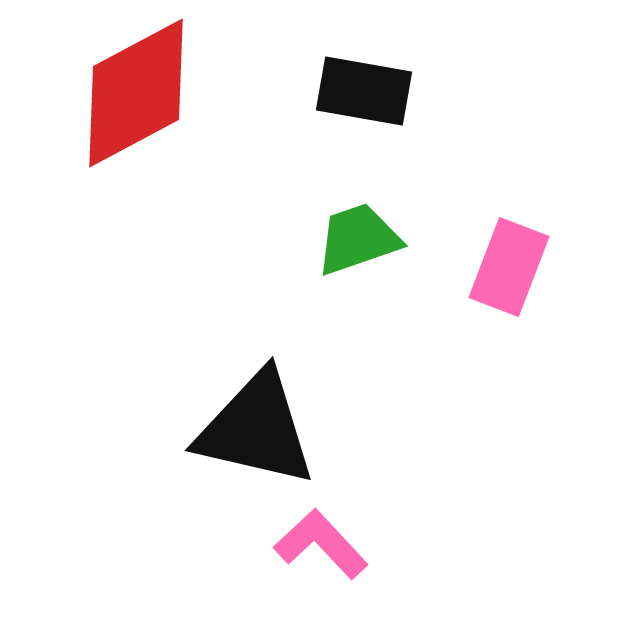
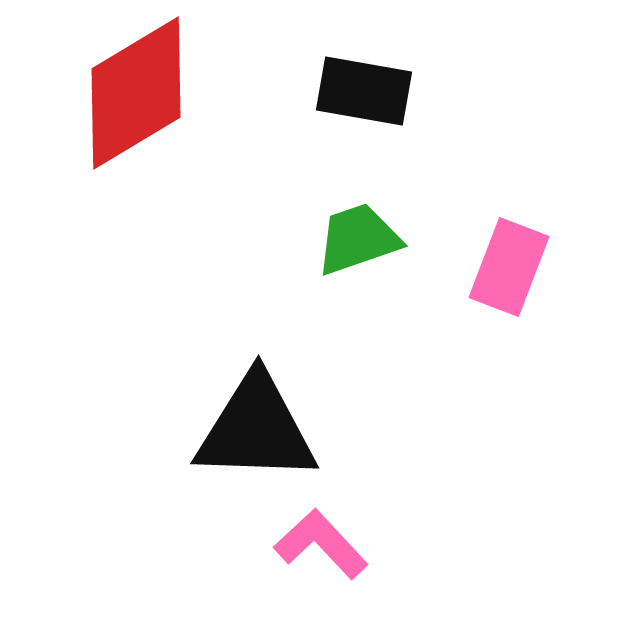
red diamond: rotated 3 degrees counterclockwise
black triangle: rotated 11 degrees counterclockwise
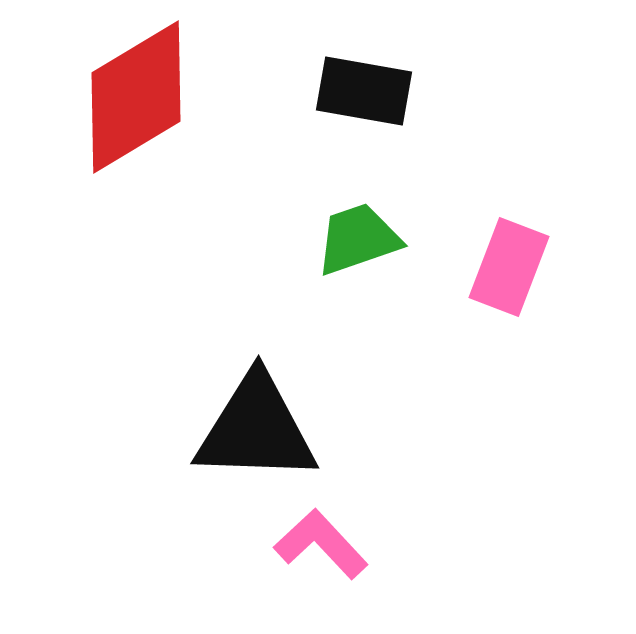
red diamond: moved 4 px down
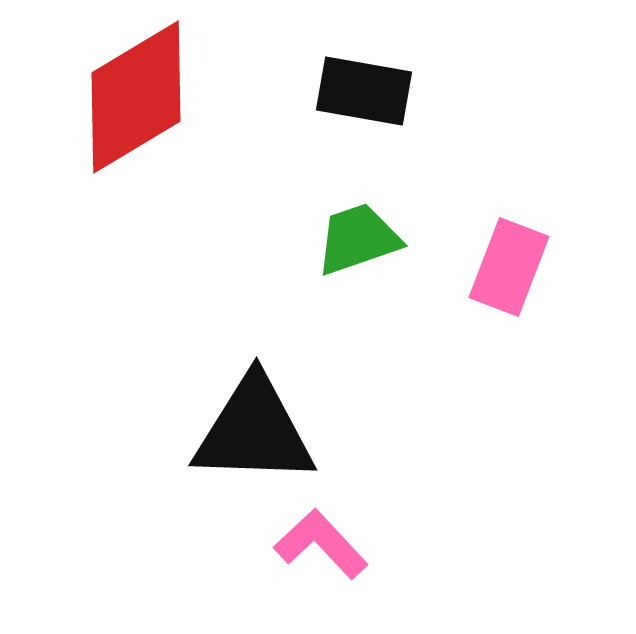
black triangle: moved 2 px left, 2 px down
